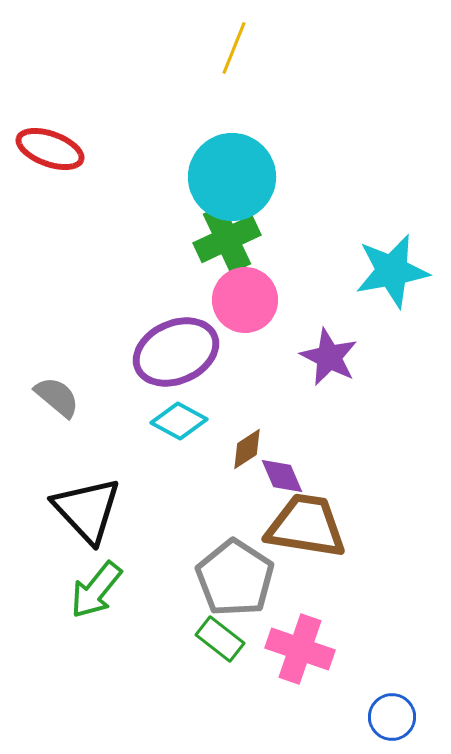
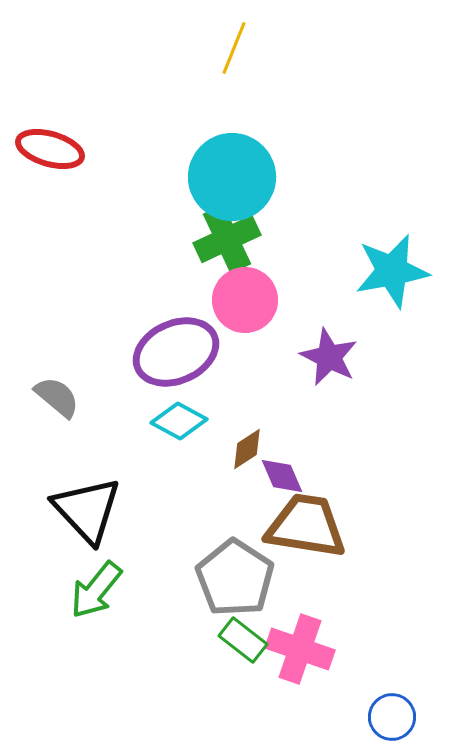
red ellipse: rotated 4 degrees counterclockwise
green rectangle: moved 23 px right, 1 px down
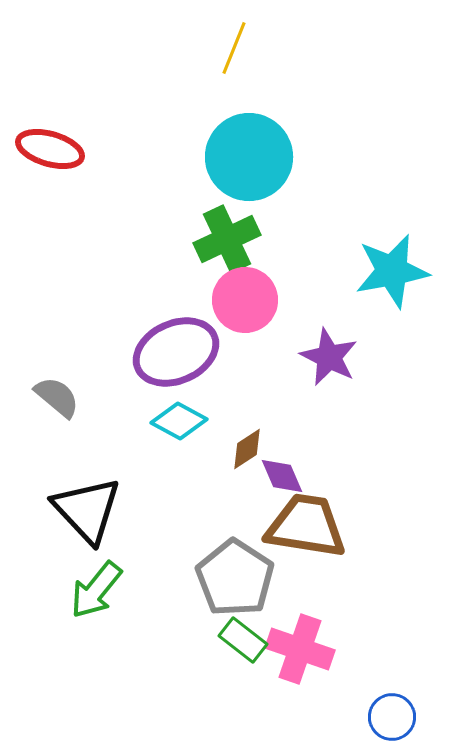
cyan circle: moved 17 px right, 20 px up
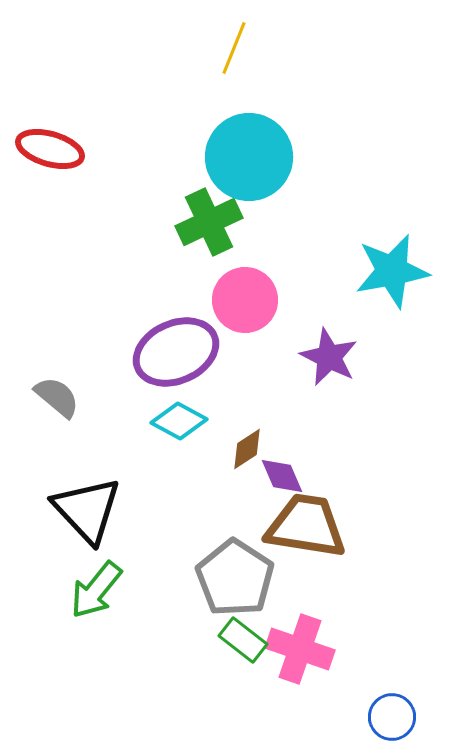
green cross: moved 18 px left, 17 px up
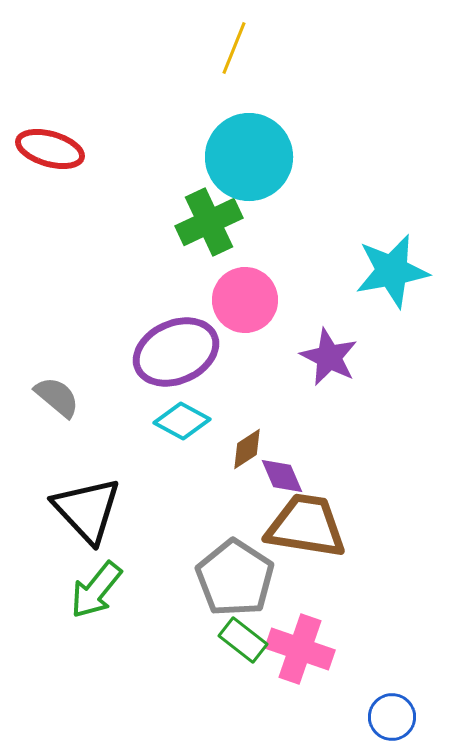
cyan diamond: moved 3 px right
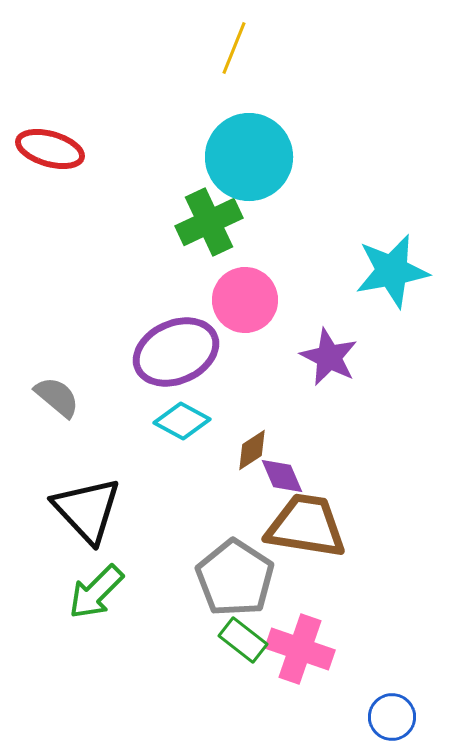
brown diamond: moved 5 px right, 1 px down
green arrow: moved 2 px down; rotated 6 degrees clockwise
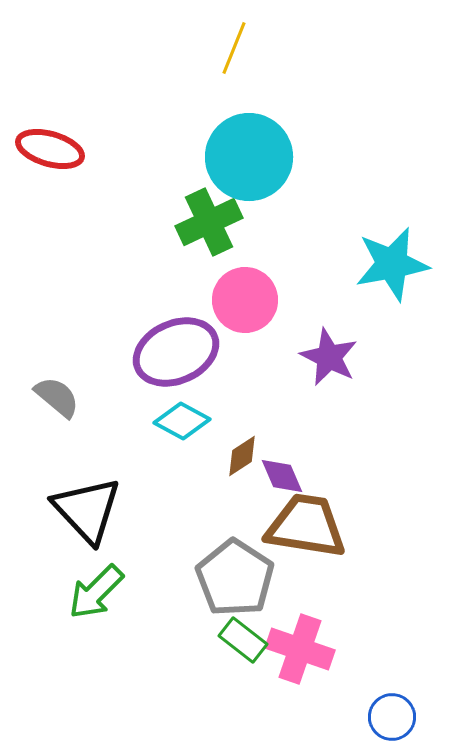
cyan star: moved 7 px up
brown diamond: moved 10 px left, 6 px down
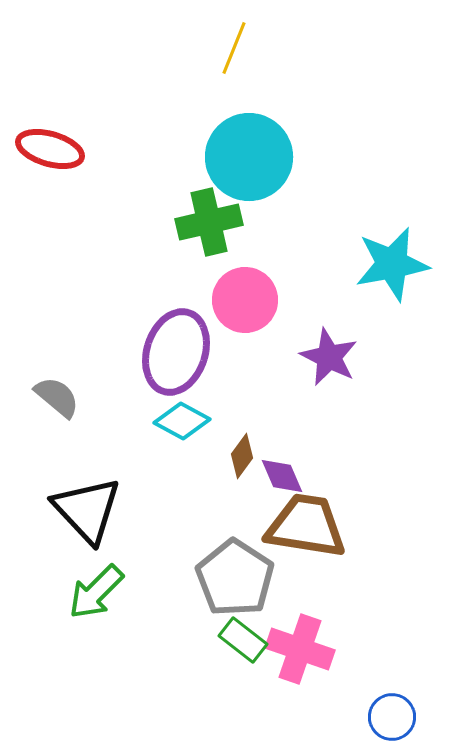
green cross: rotated 12 degrees clockwise
purple ellipse: rotated 48 degrees counterclockwise
brown diamond: rotated 21 degrees counterclockwise
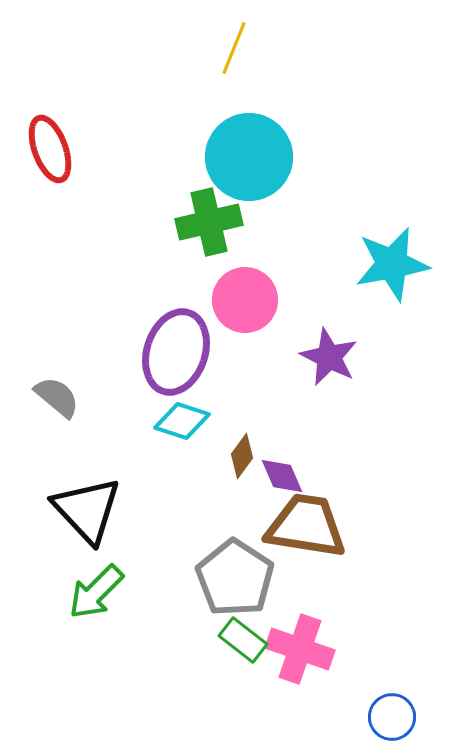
red ellipse: rotated 54 degrees clockwise
cyan diamond: rotated 10 degrees counterclockwise
